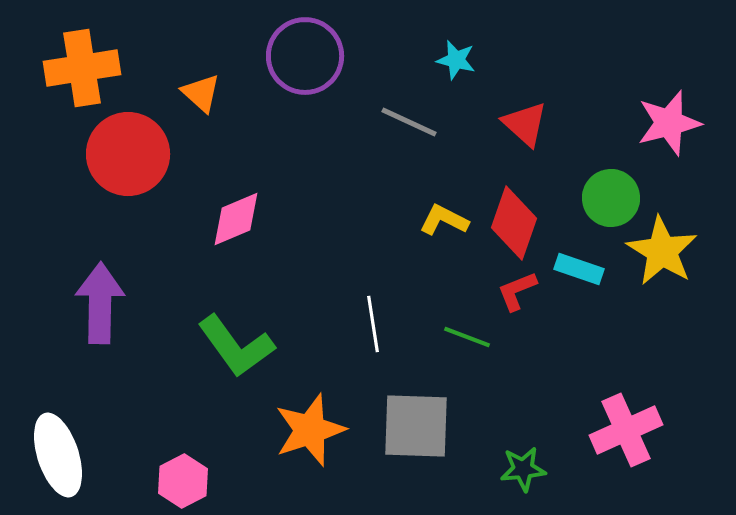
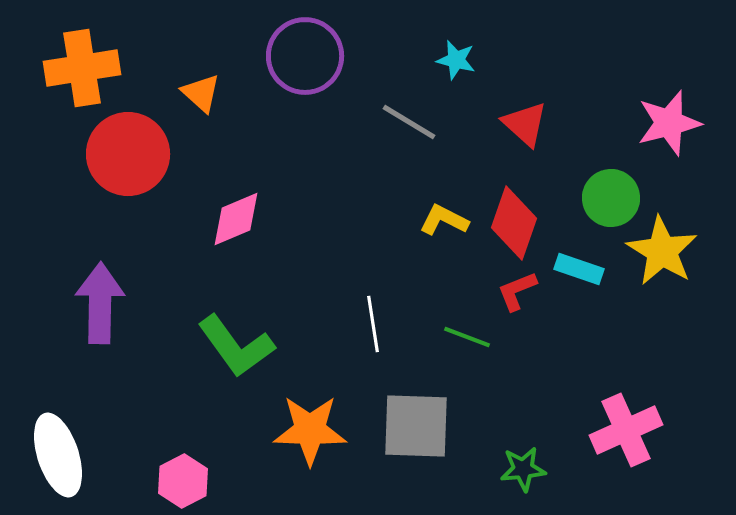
gray line: rotated 6 degrees clockwise
orange star: rotated 20 degrees clockwise
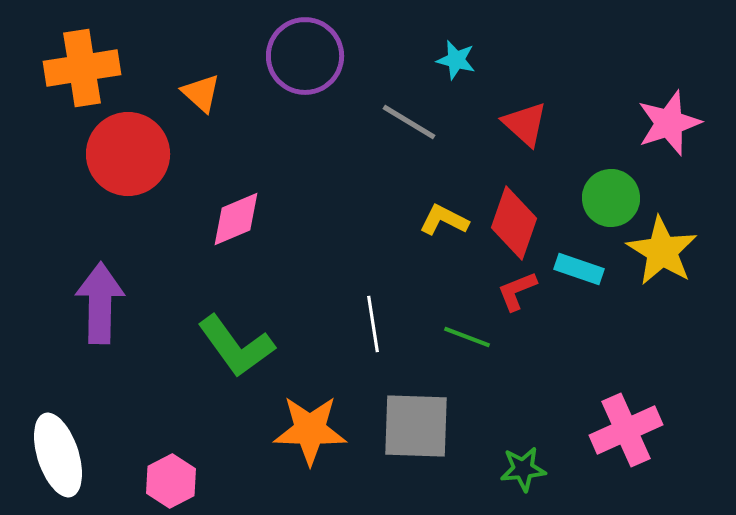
pink star: rotated 4 degrees counterclockwise
pink hexagon: moved 12 px left
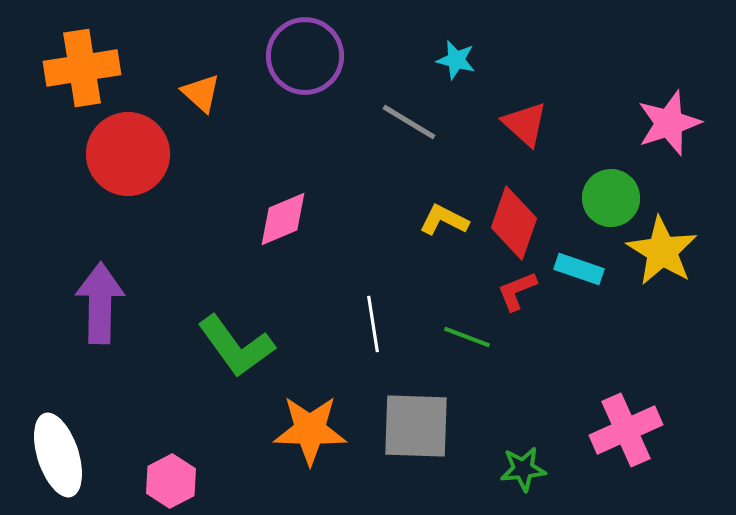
pink diamond: moved 47 px right
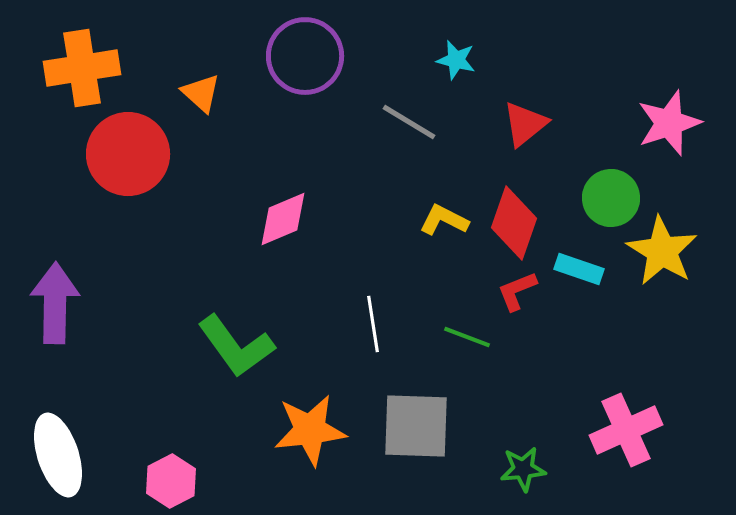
red triangle: rotated 39 degrees clockwise
purple arrow: moved 45 px left
orange star: rotated 8 degrees counterclockwise
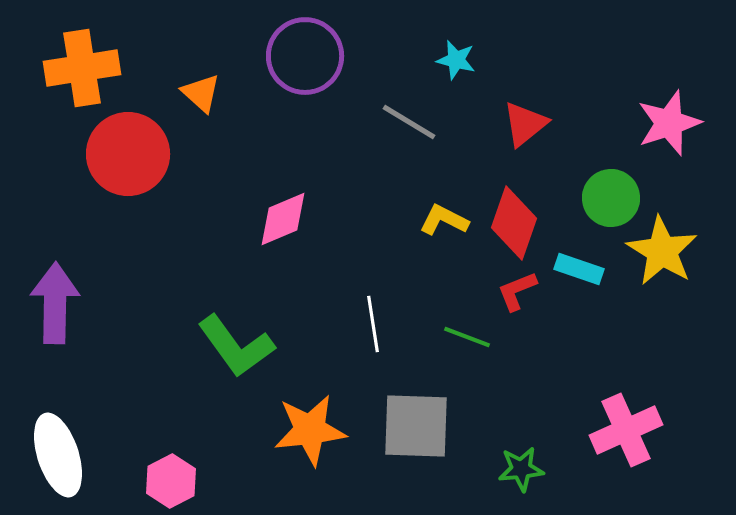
green star: moved 2 px left
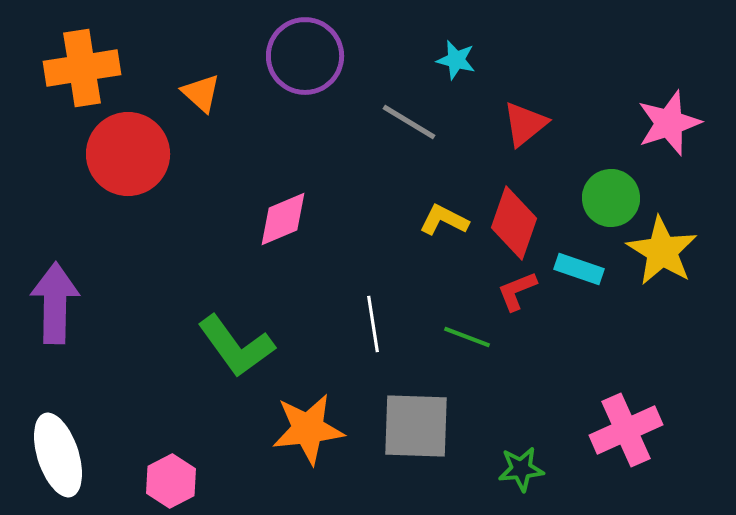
orange star: moved 2 px left, 1 px up
